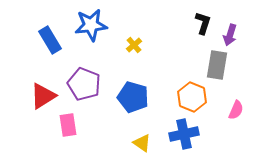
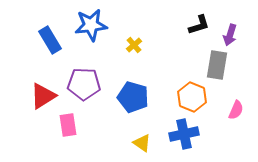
black L-shape: moved 4 px left, 2 px down; rotated 55 degrees clockwise
purple pentagon: rotated 20 degrees counterclockwise
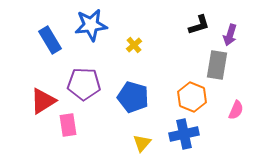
red triangle: moved 5 px down
yellow triangle: rotated 36 degrees clockwise
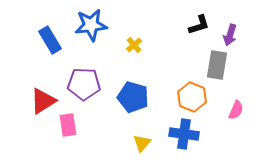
blue cross: rotated 20 degrees clockwise
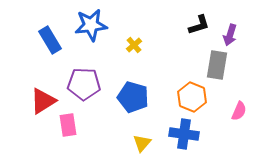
pink semicircle: moved 3 px right, 1 px down
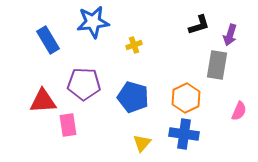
blue star: moved 2 px right, 3 px up
blue rectangle: moved 2 px left
yellow cross: rotated 21 degrees clockwise
orange hexagon: moved 6 px left, 1 px down; rotated 12 degrees clockwise
red triangle: rotated 28 degrees clockwise
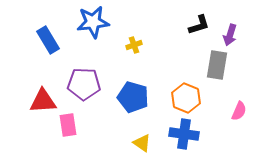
orange hexagon: rotated 12 degrees counterclockwise
yellow triangle: rotated 36 degrees counterclockwise
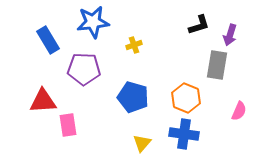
purple pentagon: moved 15 px up
yellow triangle: rotated 36 degrees clockwise
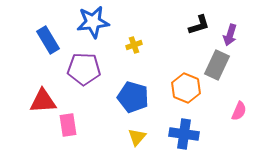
gray rectangle: rotated 16 degrees clockwise
orange hexagon: moved 10 px up
yellow triangle: moved 5 px left, 6 px up
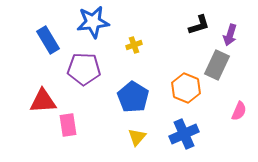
blue pentagon: rotated 16 degrees clockwise
blue cross: rotated 32 degrees counterclockwise
